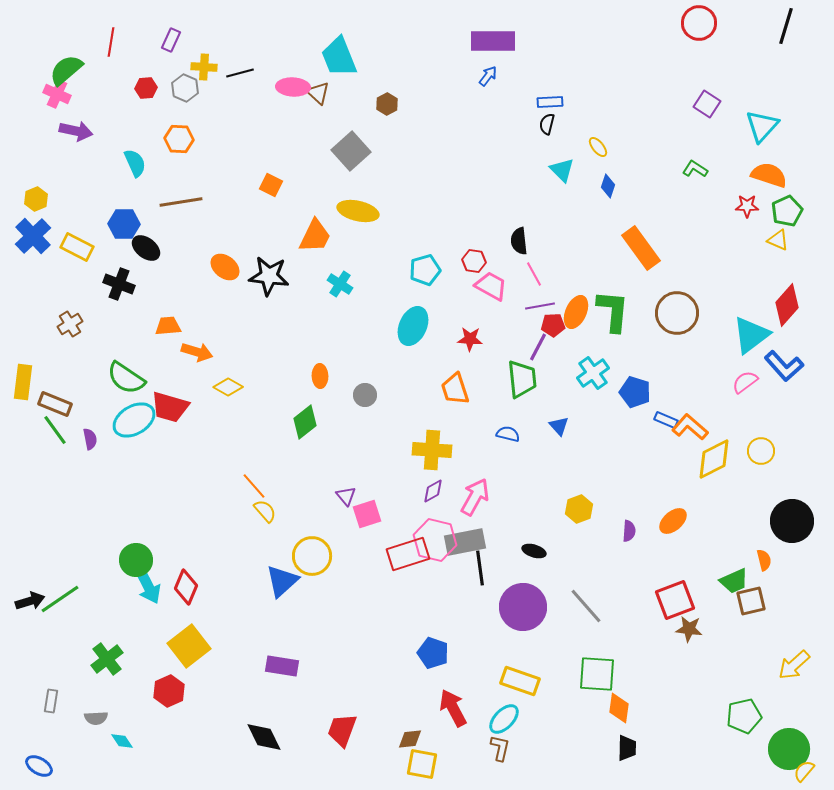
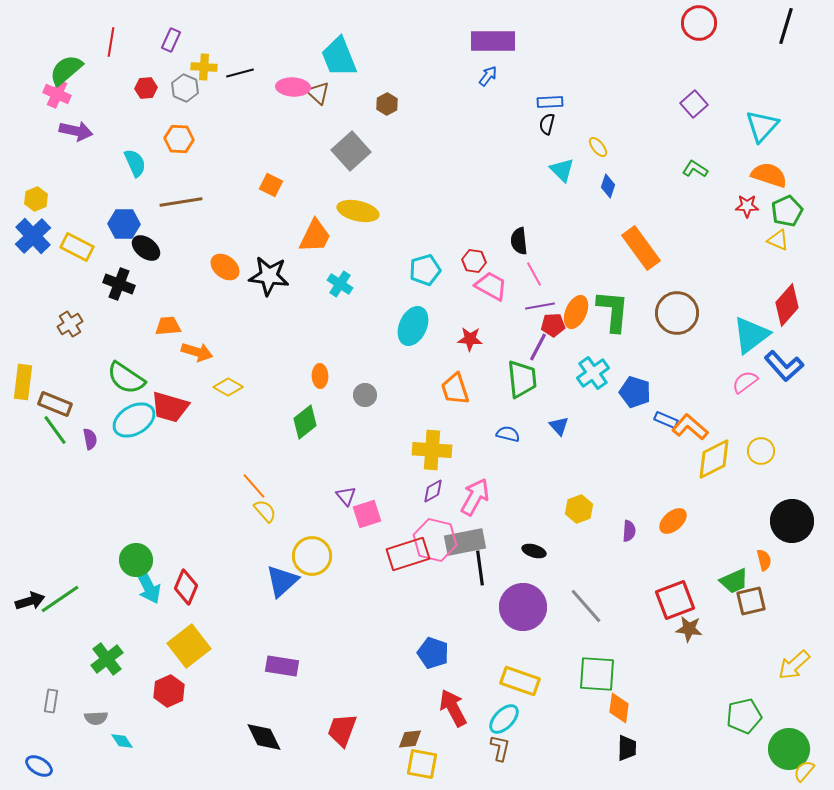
purple square at (707, 104): moved 13 px left; rotated 16 degrees clockwise
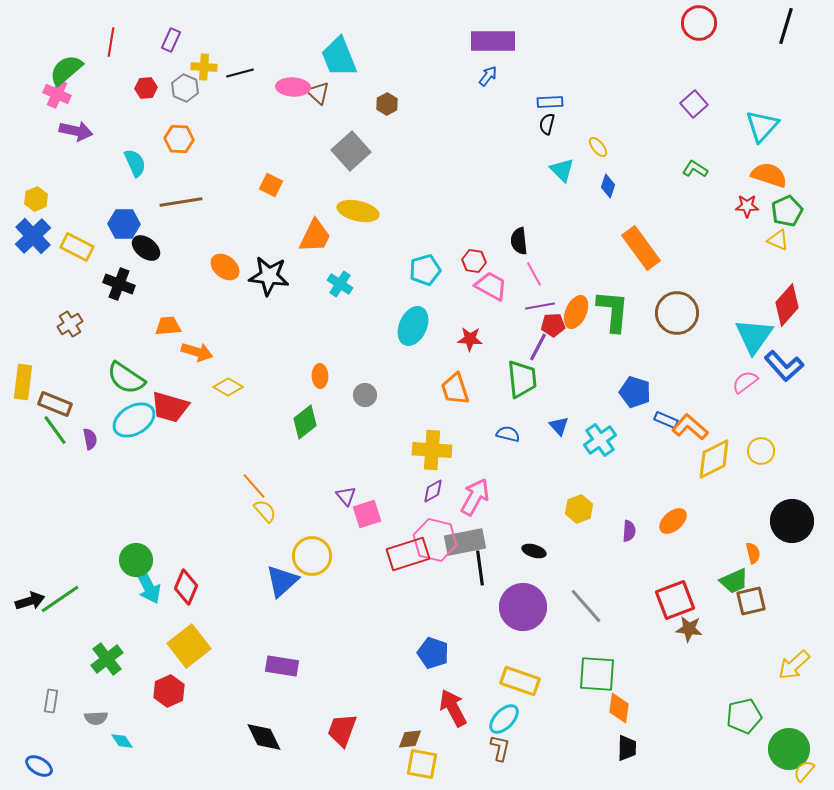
cyan triangle at (751, 335): moved 3 px right, 1 px down; rotated 18 degrees counterclockwise
cyan cross at (593, 373): moved 7 px right, 67 px down
orange semicircle at (764, 560): moved 11 px left, 7 px up
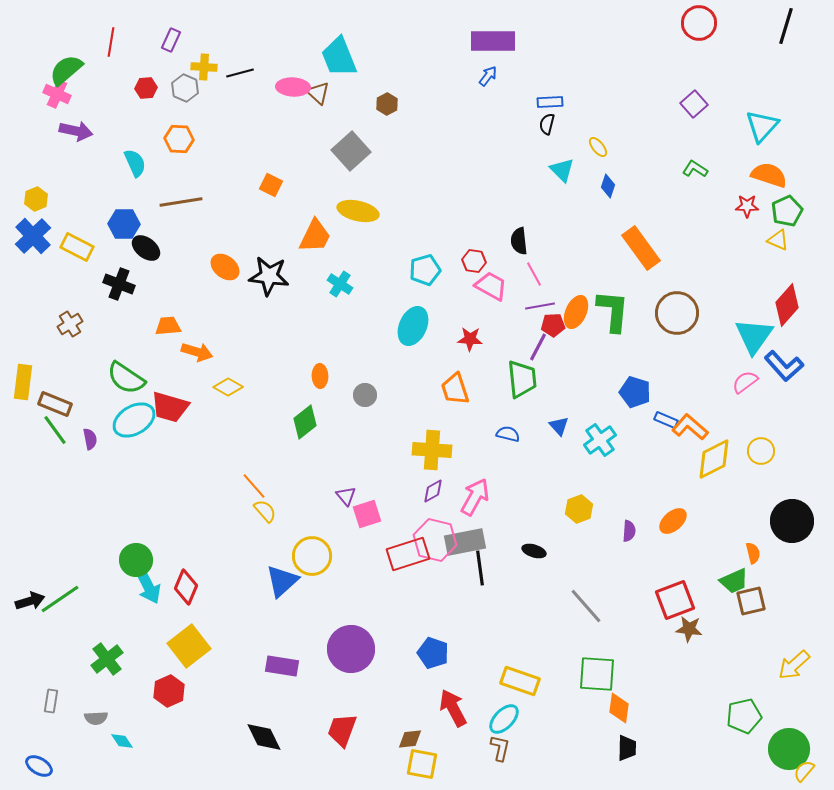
purple circle at (523, 607): moved 172 px left, 42 px down
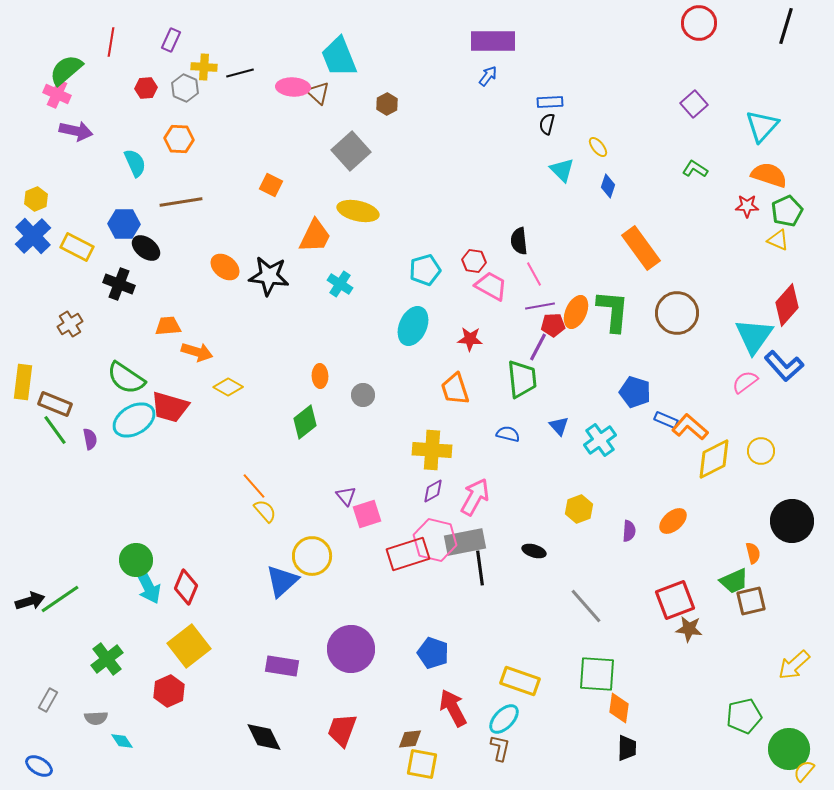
gray circle at (365, 395): moved 2 px left
gray rectangle at (51, 701): moved 3 px left, 1 px up; rotated 20 degrees clockwise
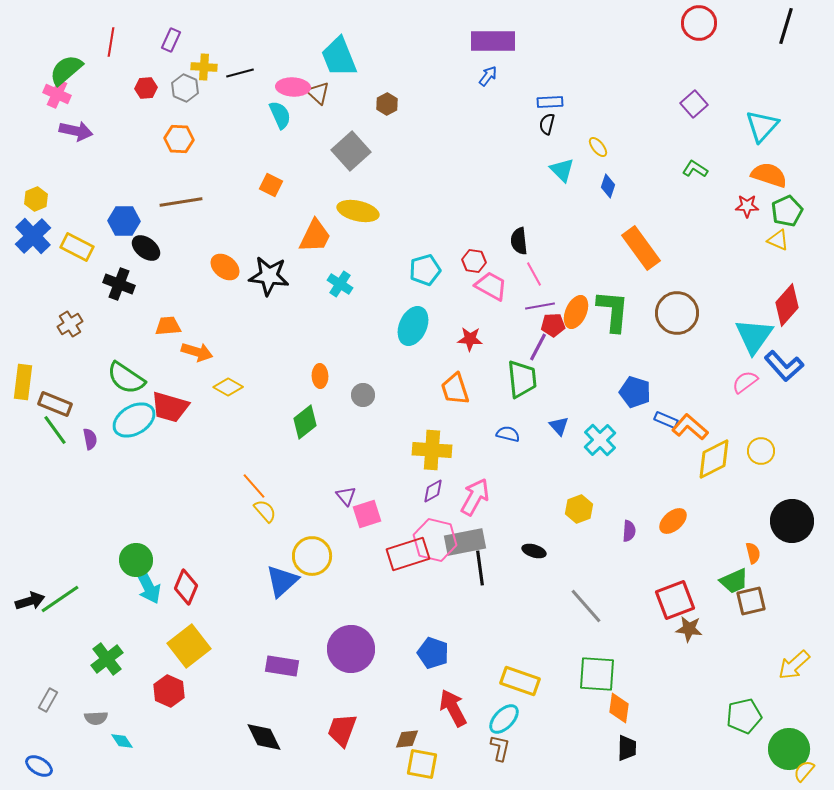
cyan semicircle at (135, 163): moved 145 px right, 48 px up
blue hexagon at (124, 224): moved 3 px up
cyan cross at (600, 440): rotated 8 degrees counterclockwise
red hexagon at (169, 691): rotated 12 degrees counterclockwise
brown diamond at (410, 739): moved 3 px left
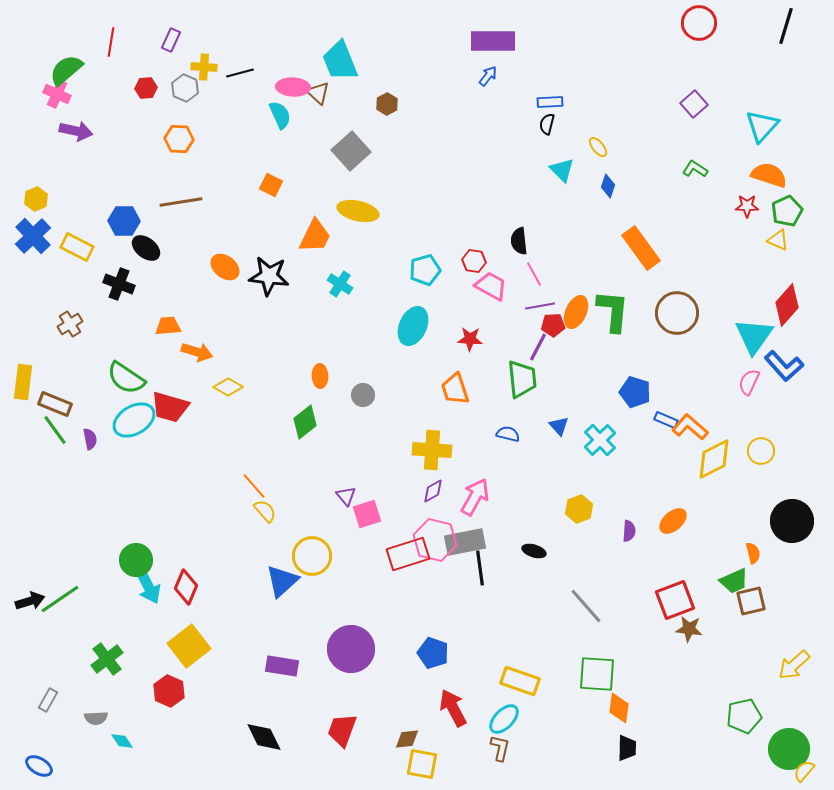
cyan trapezoid at (339, 57): moved 1 px right, 4 px down
pink semicircle at (745, 382): moved 4 px right; rotated 28 degrees counterclockwise
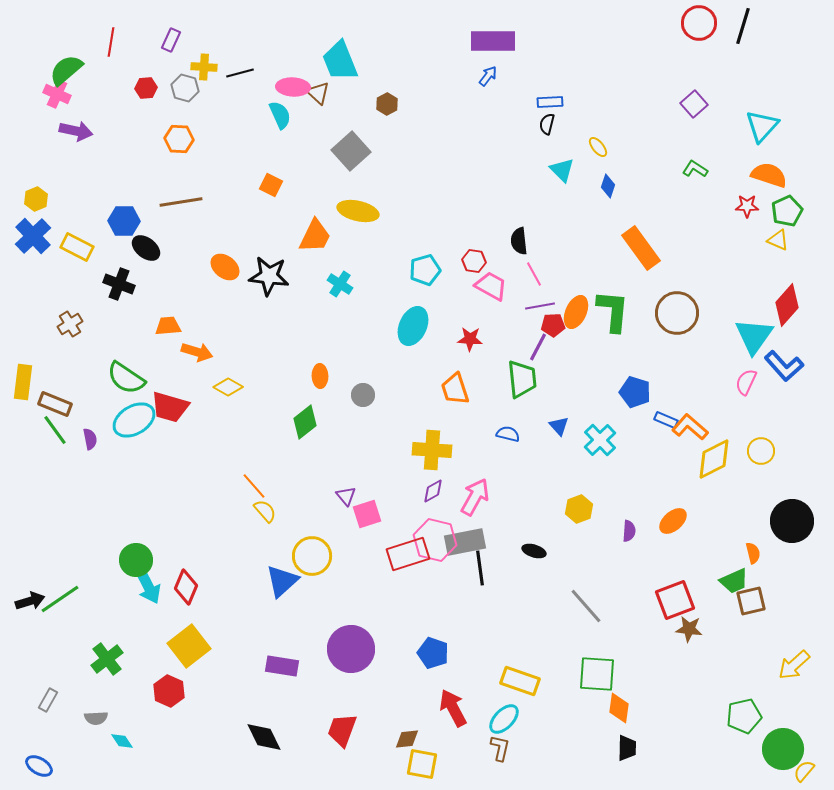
black line at (786, 26): moved 43 px left
gray hexagon at (185, 88): rotated 8 degrees counterclockwise
pink semicircle at (749, 382): moved 3 px left
green circle at (789, 749): moved 6 px left
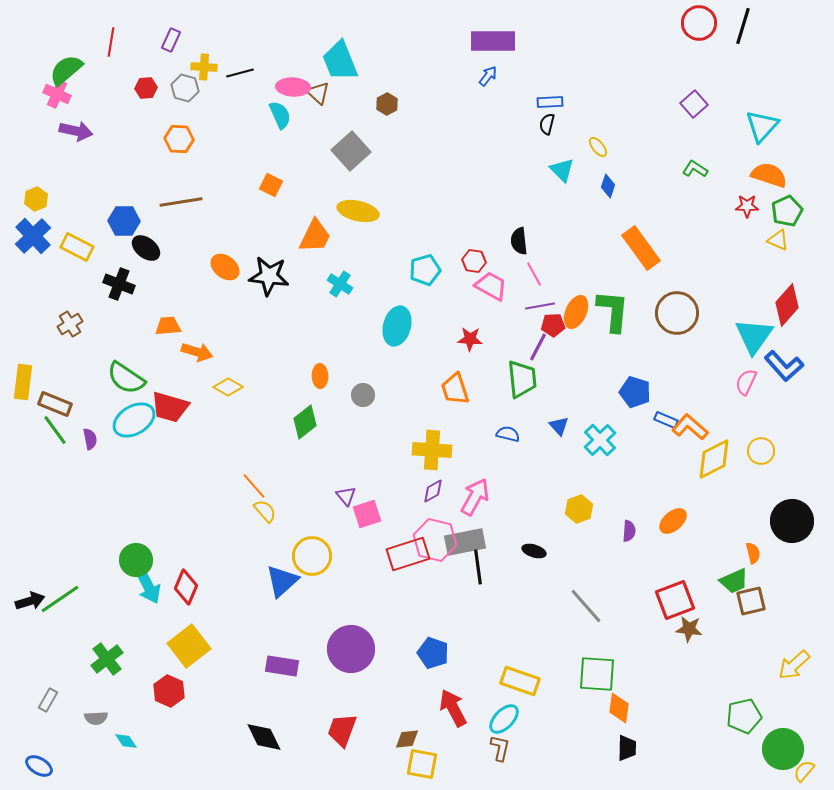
cyan ellipse at (413, 326): moved 16 px left; rotated 9 degrees counterclockwise
black line at (480, 568): moved 2 px left, 1 px up
cyan diamond at (122, 741): moved 4 px right
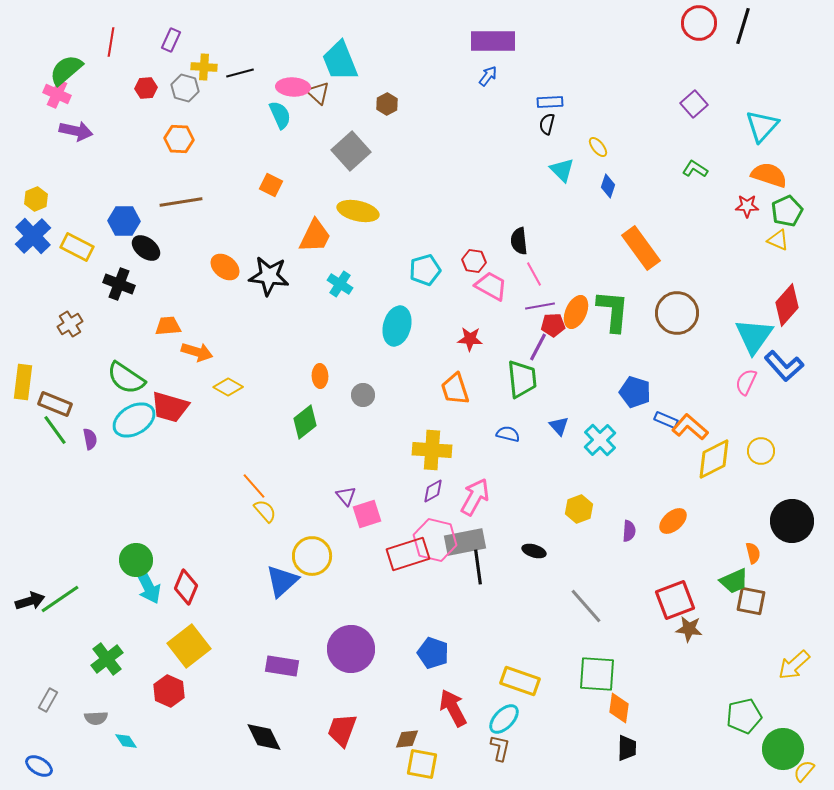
brown square at (751, 601): rotated 24 degrees clockwise
